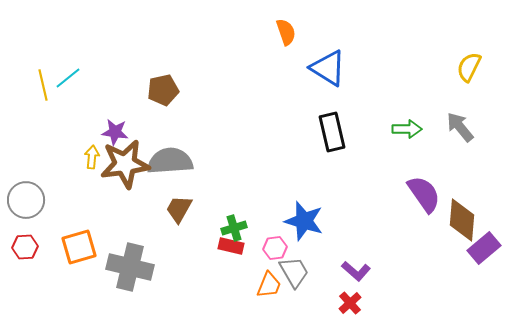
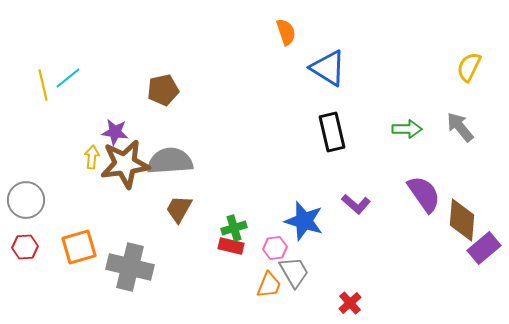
purple L-shape: moved 67 px up
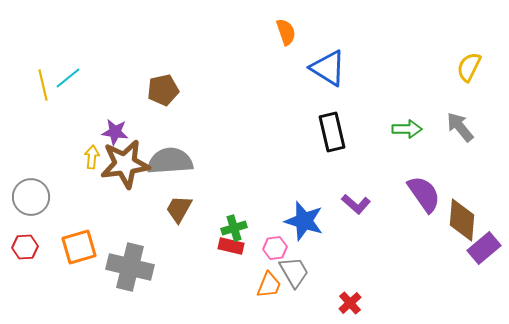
gray circle: moved 5 px right, 3 px up
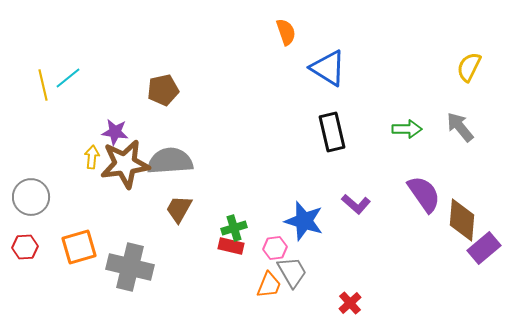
gray trapezoid: moved 2 px left
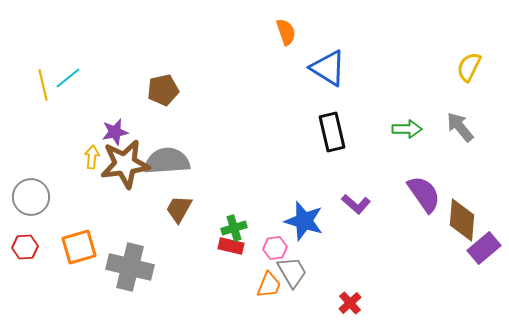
purple star: rotated 20 degrees counterclockwise
gray semicircle: moved 3 px left
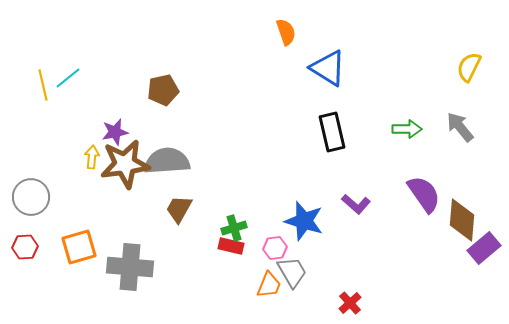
gray cross: rotated 9 degrees counterclockwise
